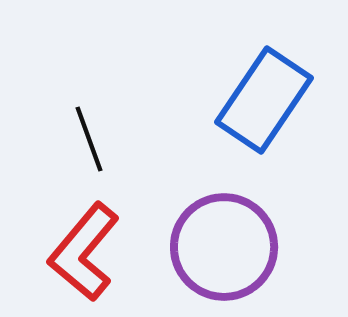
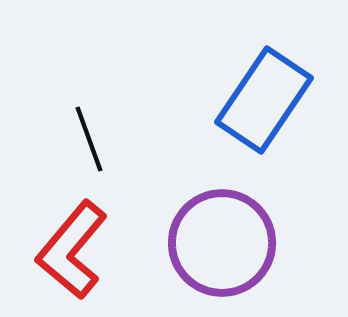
purple circle: moved 2 px left, 4 px up
red L-shape: moved 12 px left, 2 px up
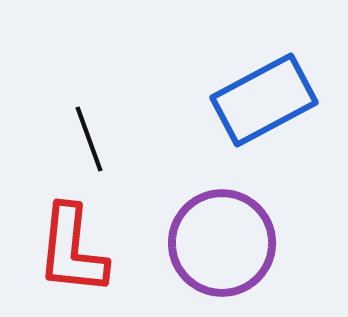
blue rectangle: rotated 28 degrees clockwise
red L-shape: rotated 34 degrees counterclockwise
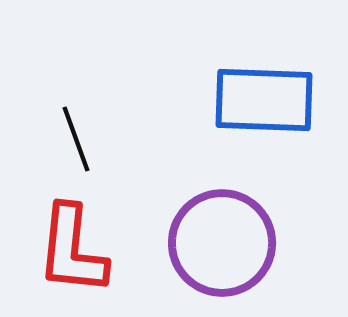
blue rectangle: rotated 30 degrees clockwise
black line: moved 13 px left
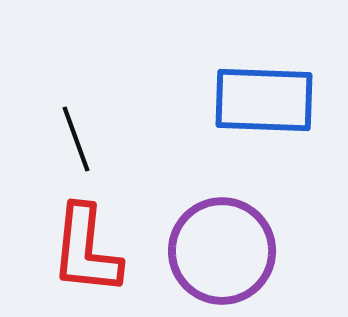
purple circle: moved 8 px down
red L-shape: moved 14 px right
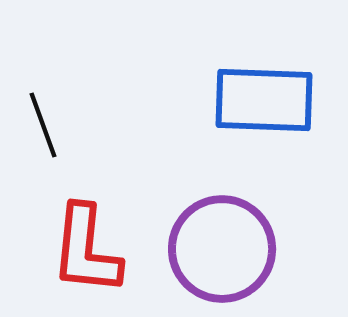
black line: moved 33 px left, 14 px up
purple circle: moved 2 px up
